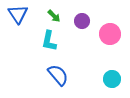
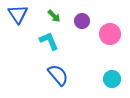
cyan L-shape: rotated 145 degrees clockwise
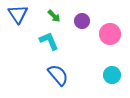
cyan circle: moved 4 px up
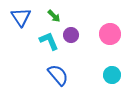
blue triangle: moved 3 px right, 3 px down
purple circle: moved 11 px left, 14 px down
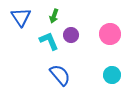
green arrow: rotated 64 degrees clockwise
blue semicircle: moved 2 px right
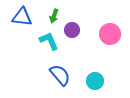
blue triangle: moved 1 px right; rotated 50 degrees counterclockwise
purple circle: moved 1 px right, 5 px up
cyan circle: moved 17 px left, 6 px down
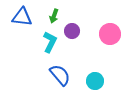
purple circle: moved 1 px down
cyan L-shape: moved 1 px right, 1 px down; rotated 50 degrees clockwise
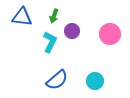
blue semicircle: moved 3 px left, 5 px down; rotated 90 degrees clockwise
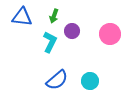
cyan circle: moved 5 px left
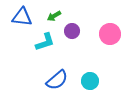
green arrow: rotated 40 degrees clockwise
cyan L-shape: moved 5 px left; rotated 45 degrees clockwise
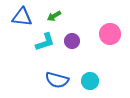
purple circle: moved 10 px down
blue semicircle: rotated 55 degrees clockwise
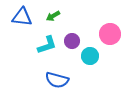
green arrow: moved 1 px left
cyan L-shape: moved 2 px right, 3 px down
cyan circle: moved 25 px up
